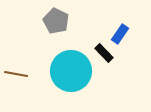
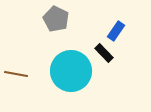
gray pentagon: moved 2 px up
blue rectangle: moved 4 px left, 3 px up
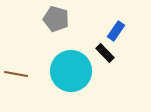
gray pentagon: rotated 10 degrees counterclockwise
black rectangle: moved 1 px right
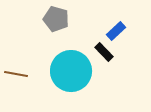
blue rectangle: rotated 12 degrees clockwise
black rectangle: moved 1 px left, 1 px up
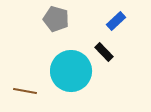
blue rectangle: moved 10 px up
brown line: moved 9 px right, 17 px down
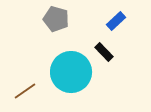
cyan circle: moved 1 px down
brown line: rotated 45 degrees counterclockwise
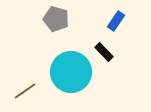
blue rectangle: rotated 12 degrees counterclockwise
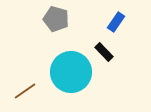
blue rectangle: moved 1 px down
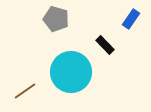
blue rectangle: moved 15 px right, 3 px up
black rectangle: moved 1 px right, 7 px up
